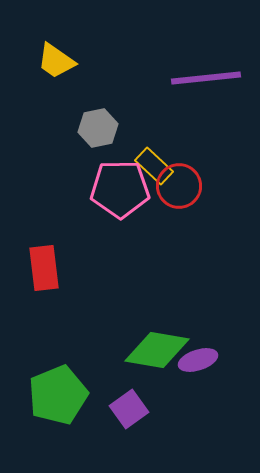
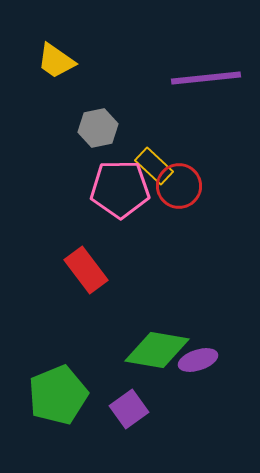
red rectangle: moved 42 px right, 2 px down; rotated 30 degrees counterclockwise
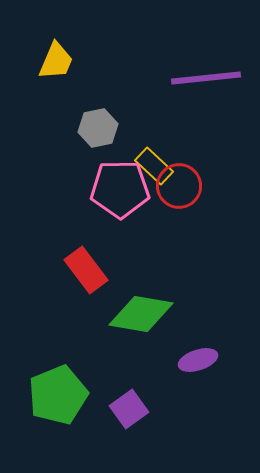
yellow trapezoid: rotated 102 degrees counterclockwise
green diamond: moved 16 px left, 36 px up
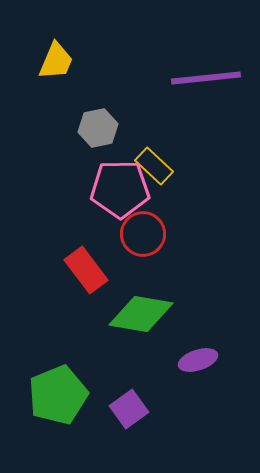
red circle: moved 36 px left, 48 px down
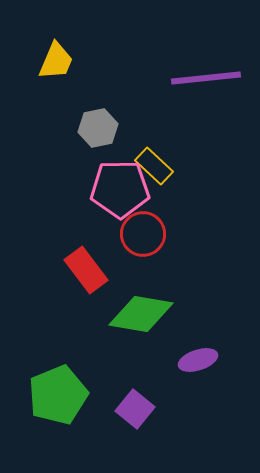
purple square: moved 6 px right; rotated 15 degrees counterclockwise
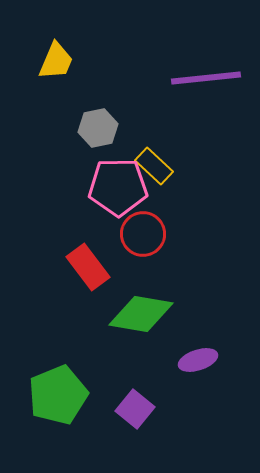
pink pentagon: moved 2 px left, 2 px up
red rectangle: moved 2 px right, 3 px up
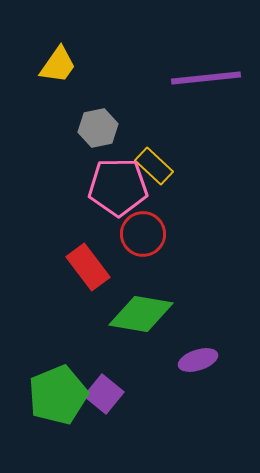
yellow trapezoid: moved 2 px right, 4 px down; rotated 12 degrees clockwise
purple square: moved 31 px left, 15 px up
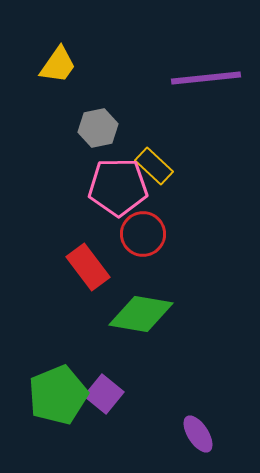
purple ellipse: moved 74 px down; rotated 75 degrees clockwise
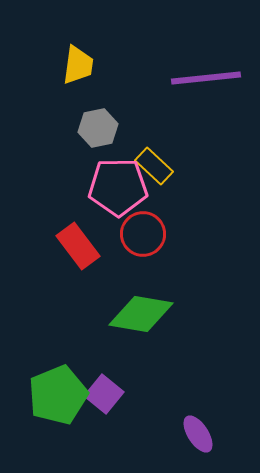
yellow trapezoid: moved 20 px right; rotated 27 degrees counterclockwise
red rectangle: moved 10 px left, 21 px up
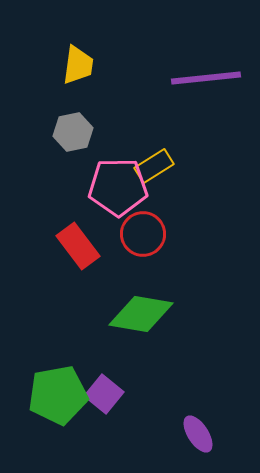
gray hexagon: moved 25 px left, 4 px down
yellow rectangle: rotated 75 degrees counterclockwise
green pentagon: rotated 12 degrees clockwise
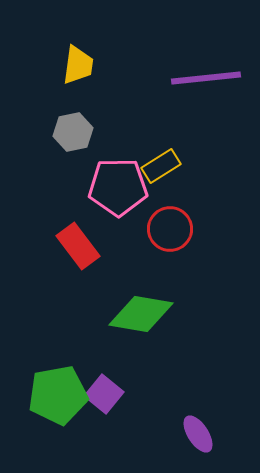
yellow rectangle: moved 7 px right
red circle: moved 27 px right, 5 px up
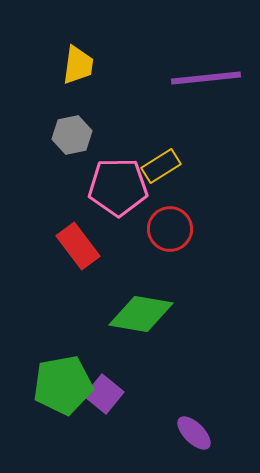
gray hexagon: moved 1 px left, 3 px down
green pentagon: moved 5 px right, 10 px up
purple ellipse: moved 4 px left, 1 px up; rotated 12 degrees counterclockwise
